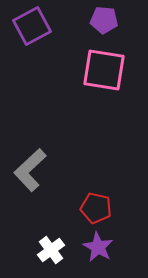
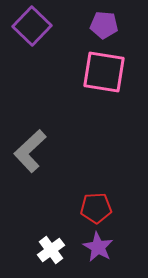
purple pentagon: moved 5 px down
purple square: rotated 18 degrees counterclockwise
pink square: moved 2 px down
gray L-shape: moved 19 px up
red pentagon: rotated 16 degrees counterclockwise
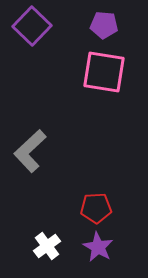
white cross: moved 4 px left, 4 px up
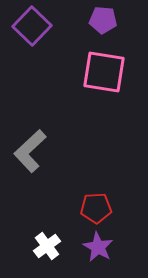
purple pentagon: moved 1 px left, 5 px up
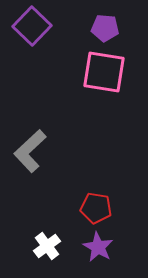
purple pentagon: moved 2 px right, 8 px down
red pentagon: rotated 12 degrees clockwise
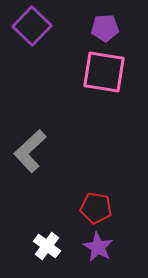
purple pentagon: rotated 8 degrees counterclockwise
white cross: rotated 16 degrees counterclockwise
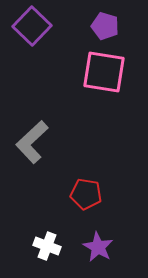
purple pentagon: moved 2 px up; rotated 20 degrees clockwise
gray L-shape: moved 2 px right, 9 px up
red pentagon: moved 10 px left, 14 px up
white cross: rotated 16 degrees counterclockwise
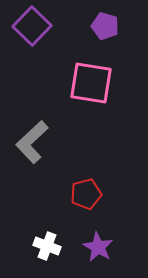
pink square: moved 13 px left, 11 px down
red pentagon: rotated 24 degrees counterclockwise
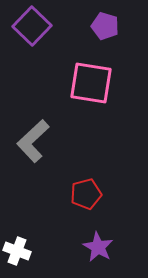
gray L-shape: moved 1 px right, 1 px up
white cross: moved 30 px left, 5 px down
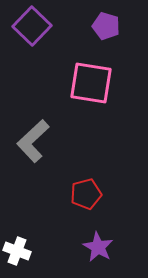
purple pentagon: moved 1 px right
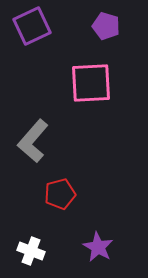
purple square: rotated 21 degrees clockwise
pink square: rotated 12 degrees counterclockwise
gray L-shape: rotated 6 degrees counterclockwise
red pentagon: moved 26 px left
white cross: moved 14 px right
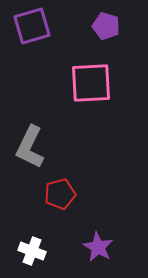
purple square: rotated 9 degrees clockwise
gray L-shape: moved 3 px left, 6 px down; rotated 15 degrees counterclockwise
white cross: moved 1 px right
